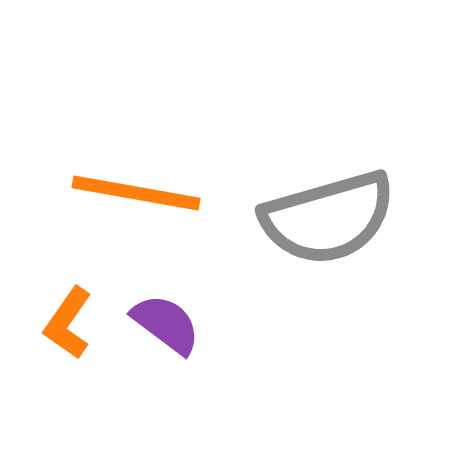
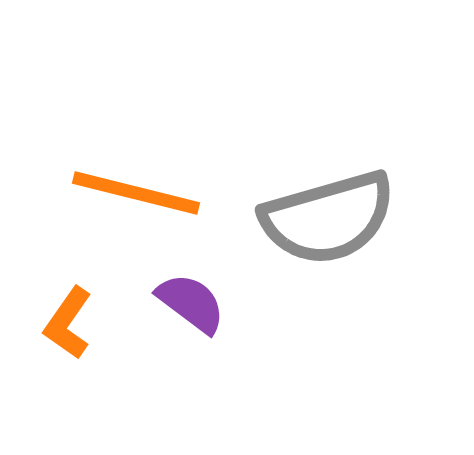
orange line: rotated 4 degrees clockwise
purple semicircle: moved 25 px right, 21 px up
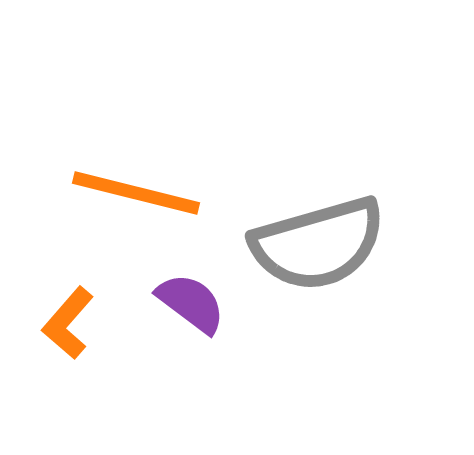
gray semicircle: moved 10 px left, 26 px down
orange L-shape: rotated 6 degrees clockwise
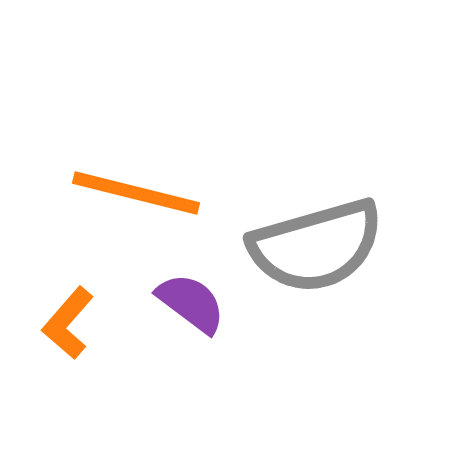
gray semicircle: moved 2 px left, 2 px down
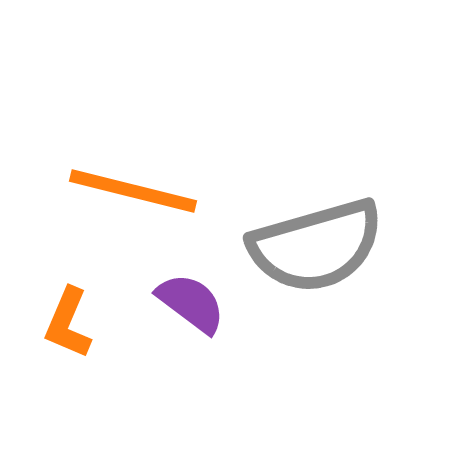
orange line: moved 3 px left, 2 px up
orange L-shape: rotated 18 degrees counterclockwise
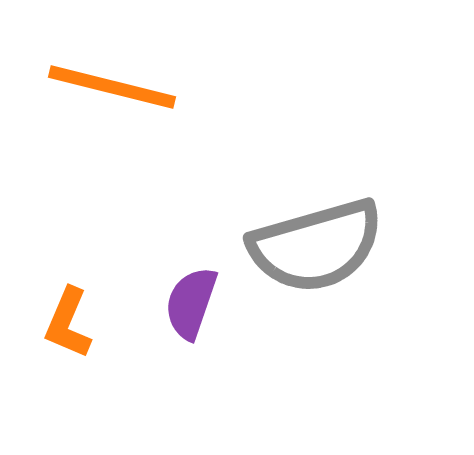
orange line: moved 21 px left, 104 px up
purple semicircle: rotated 108 degrees counterclockwise
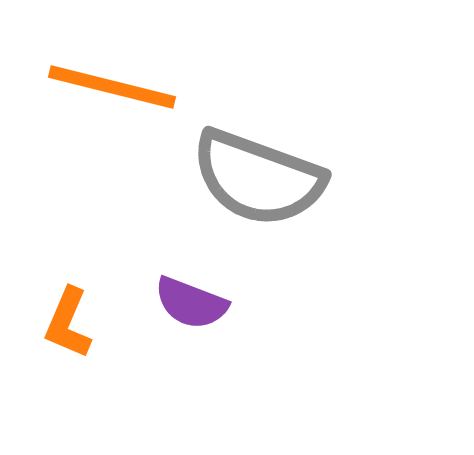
gray semicircle: moved 58 px left, 68 px up; rotated 36 degrees clockwise
purple semicircle: rotated 88 degrees counterclockwise
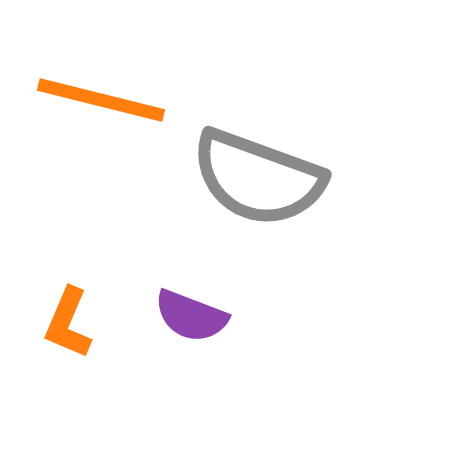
orange line: moved 11 px left, 13 px down
purple semicircle: moved 13 px down
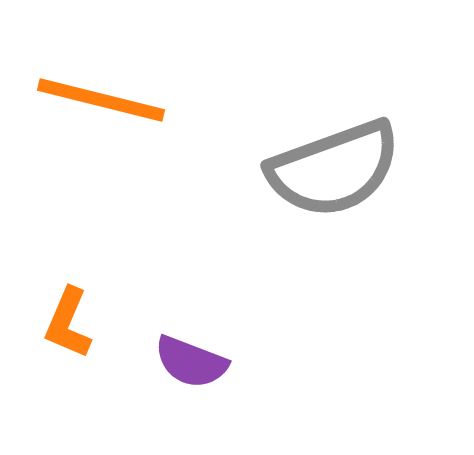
gray semicircle: moved 76 px right, 9 px up; rotated 40 degrees counterclockwise
purple semicircle: moved 46 px down
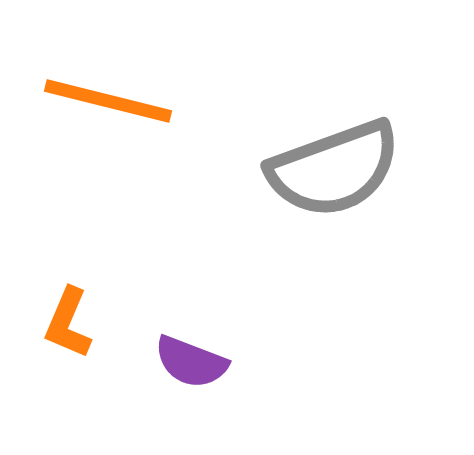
orange line: moved 7 px right, 1 px down
